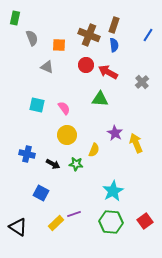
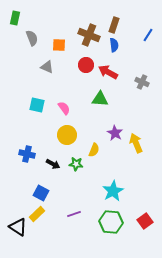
gray cross: rotated 24 degrees counterclockwise
yellow rectangle: moved 19 px left, 9 px up
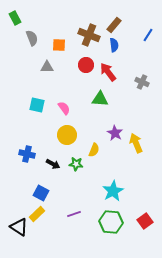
green rectangle: rotated 40 degrees counterclockwise
brown rectangle: rotated 21 degrees clockwise
gray triangle: rotated 24 degrees counterclockwise
red arrow: rotated 24 degrees clockwise
black triangle: moved 1 px right
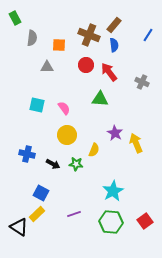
gray semicircle: rotated 28 degrees clockwise
red arrow: moved 1 px right
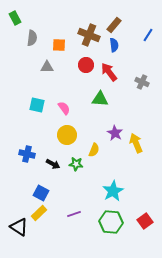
yellow rectangle: moved 2 px right, 1 px up
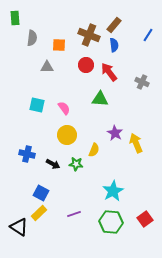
green rectangle: rotated 24 degrees clockwise
red square: moved 2 px up
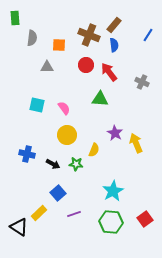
blue square: moved 17 px right; rotated 21 degrees clockwise
